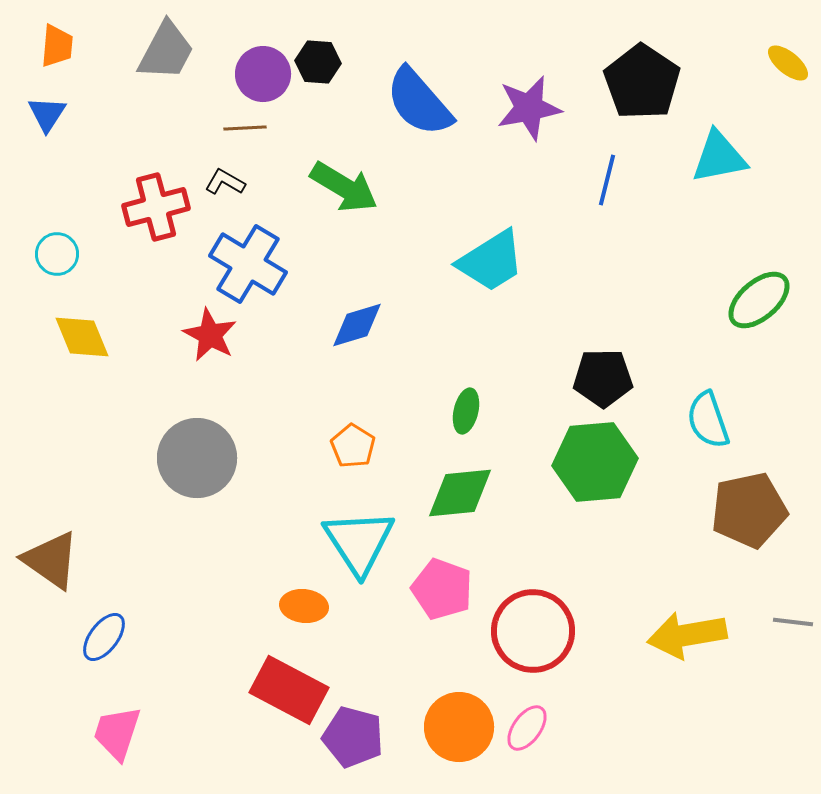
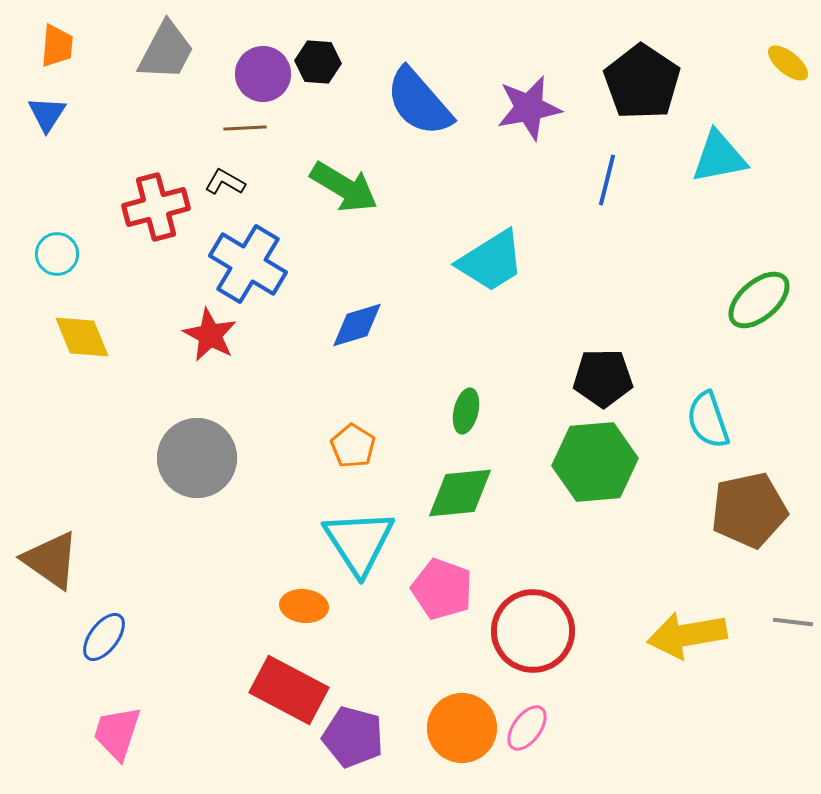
orange circle at (459, 727): moved 3 px right, 1 px down
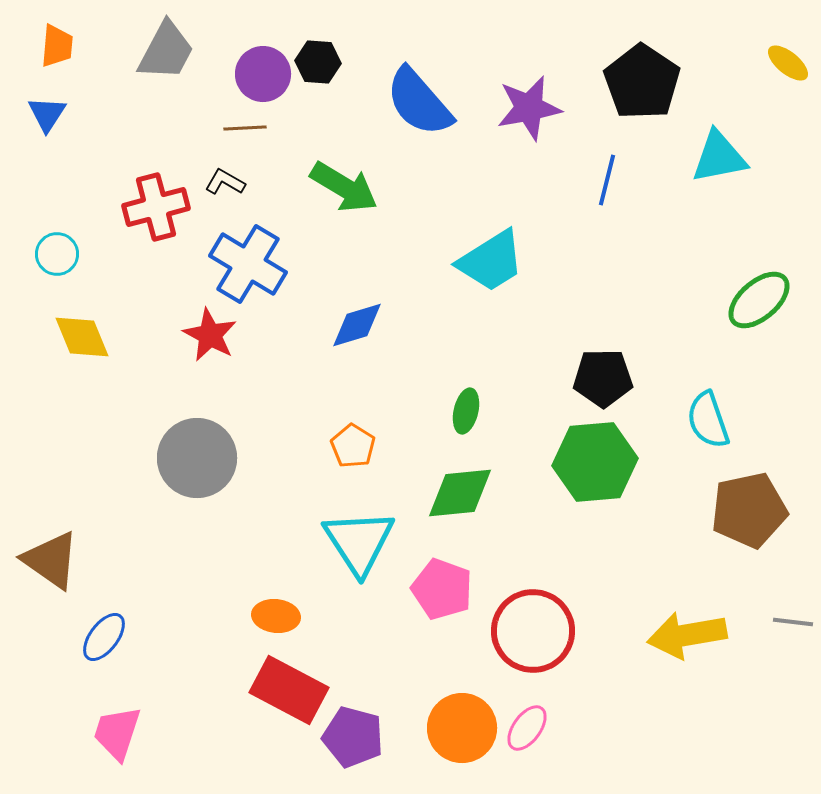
orange ellipse at (304, 606): moved 28 px left, 10 px down
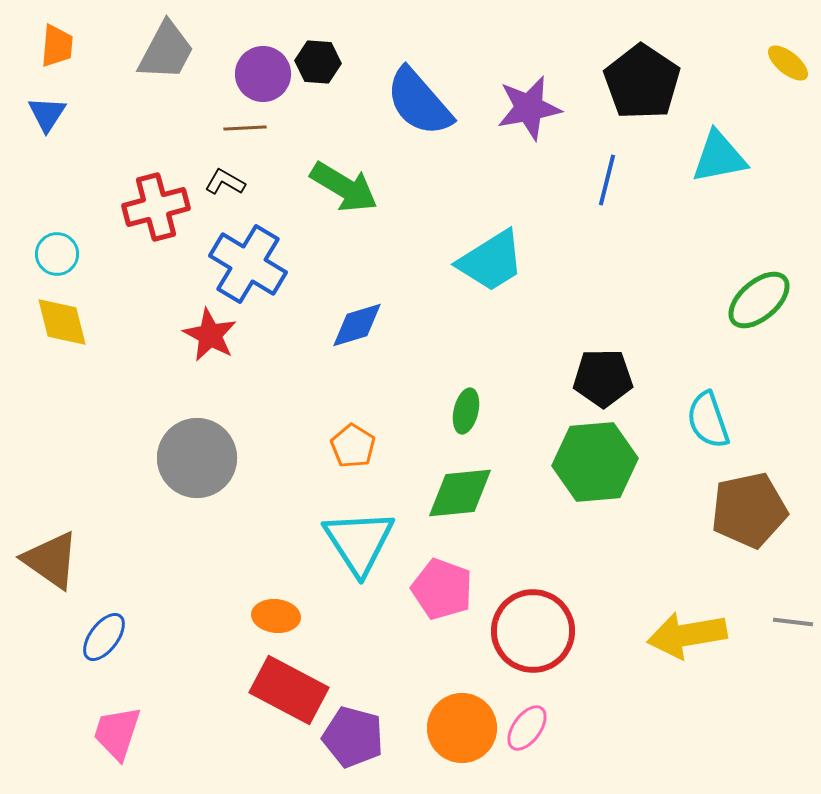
yellow diamond at (82, 337): moved 20 px left, 15 px up; rotated 8 degrees clockwise
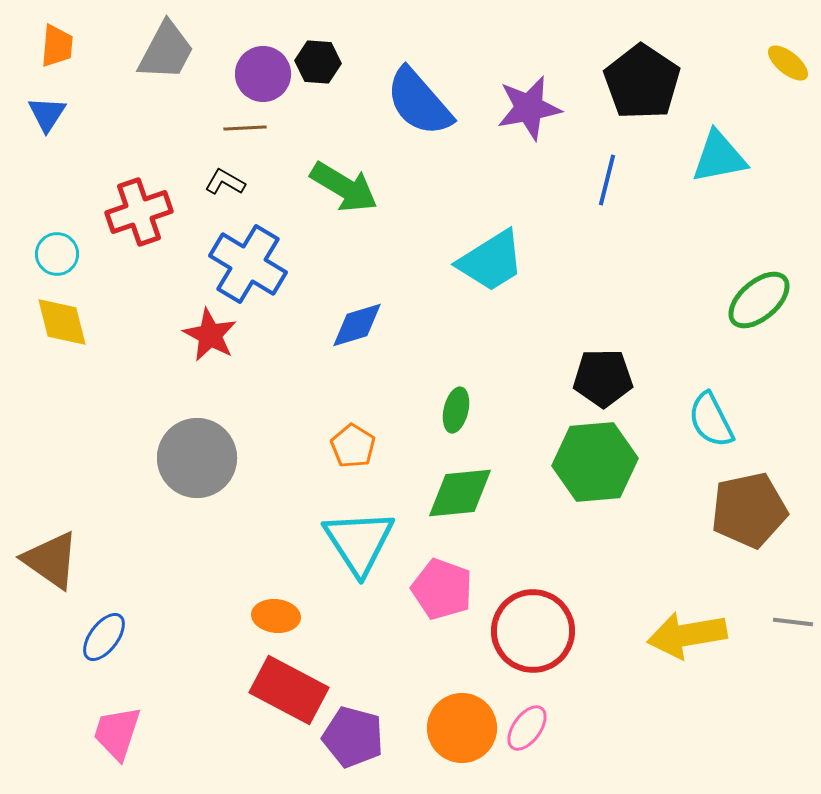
red cross at (156, 207): moved 17 px left, 5 px down; rotated 4 degrees counterclockwise
green ellipse at (466, 411): moved 10 px left, 1 px up
cyan semicircle at (708, 420): moved 3 px right; rotated 8 degrees counterclockwise
